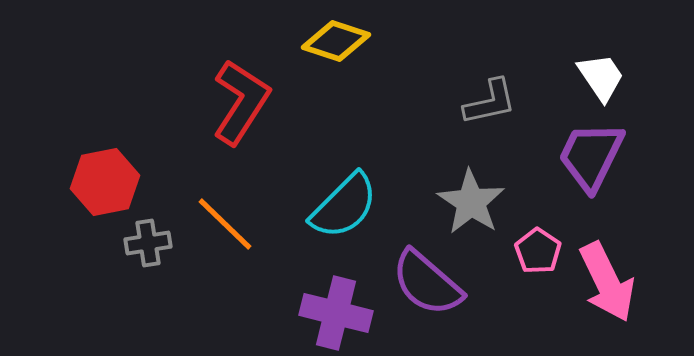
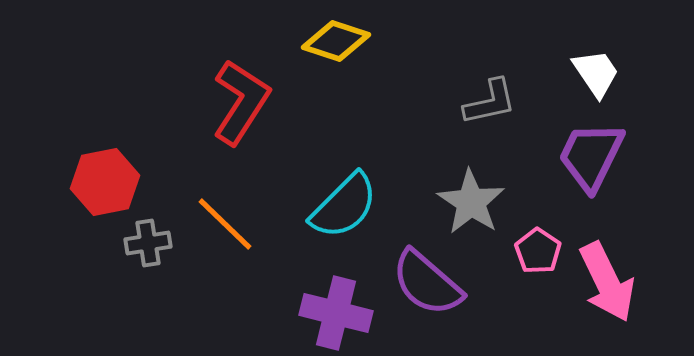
white trapezoid: moved 5 px left, 4 px up
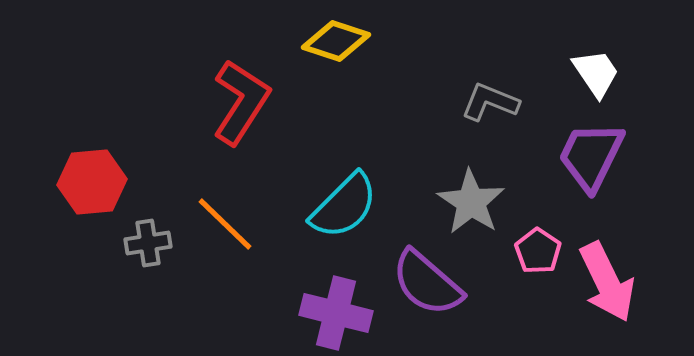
gray L-shape: rotated 146 degrees counterclockwise
red hexagon: moved 13 px left; rotated 6 degrees clockwise
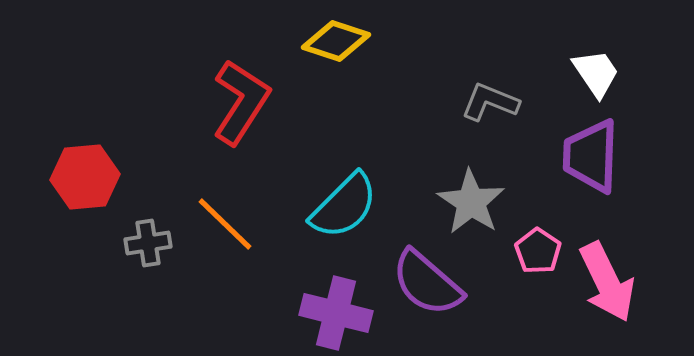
purple trapezoid: rotated 24 degrees counterclockwise
red hexagon: moved 7 px left, 5 px up
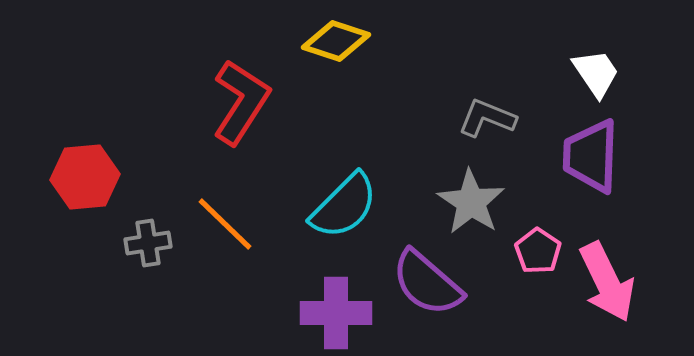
gray L-shape: moved 3 px left, 16 px down
purple cross: rotated 14 degrees counterclockwise
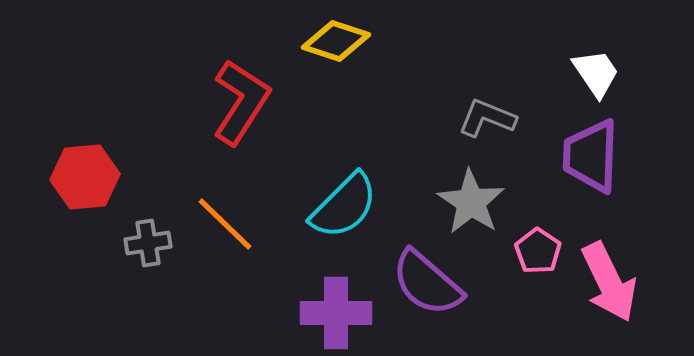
pink arrow: moved 2 px right
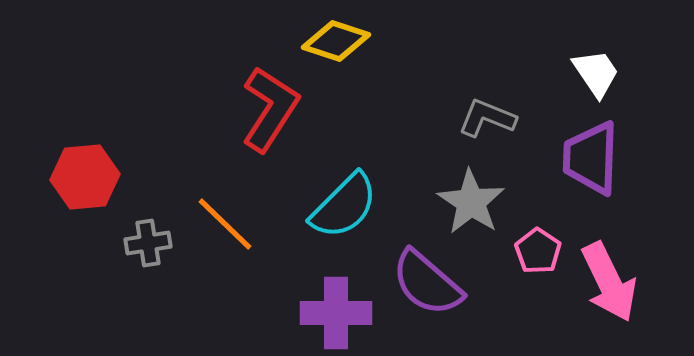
red L-shape: moved 29 px right, 7 px down
purple trapezoid: moved 2 px down
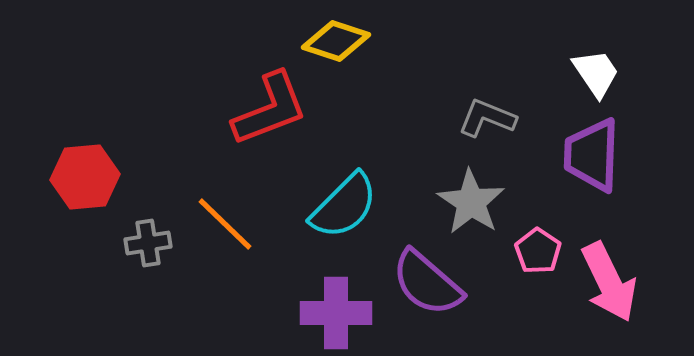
red L-shape: rotated 36 degrees clockwise
purple trapezoid: moved 1 px right, 3 px up
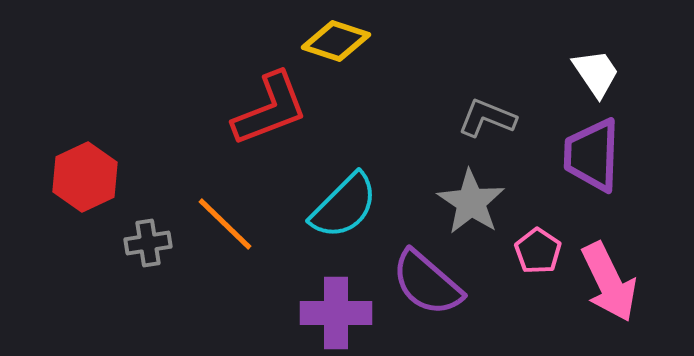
red hexagon: rotated 20 degrees counterclockwise
